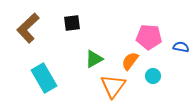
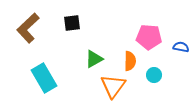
orange semicircle: rotated 144 degrees clockwise
cyan circle: moved 1 px right, 1 px up
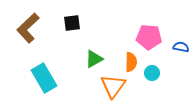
orange semicircle: moved 1 px right, 1 px down
cyan circle: moved 2 px left, 2 px up
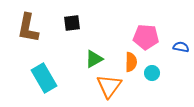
brown L-shape: rotated 36 degrees counterclockwise
pink pentagon: moved 3 px left
orange triangle: moved 4 px left
